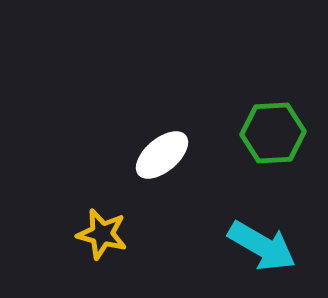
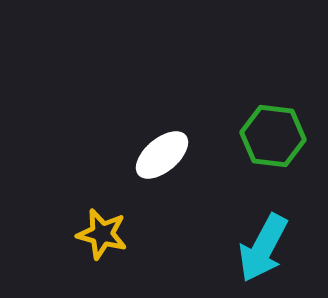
green hexagon: moved 3 px down; rotated 10 degrees clockwise
cyan arrow: moved 1 px right, 2 px down; rotated 88 degrees clockwise
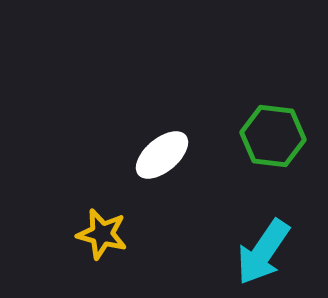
cyan arrow: moved 4 px down; rotated 6 degrees clockwise
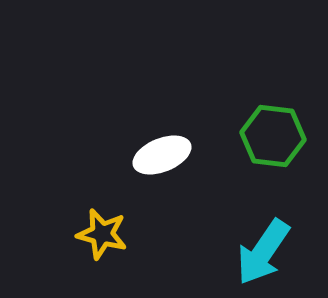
white ellipse: rotated 18 degrees clockwise
